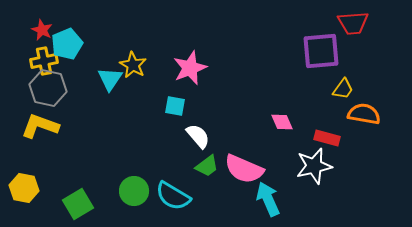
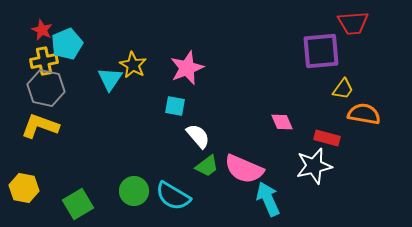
pink star: moved 3 px left
gray hexagon: moved 2 px left
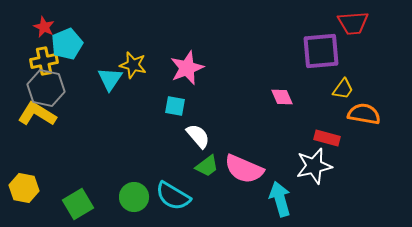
red star: moved 2 px right, 3 px up
yellow star: rotated 16 degrees counterclockwise
pink diamond: moved 25 px up
yellow L-shape: moved 3 px left, 12 px up; rotated 12 degrees clockwise
green circle: moved 6 px down
cyan arrow: moved 12 px right; rotated 8 degrees clockwise
